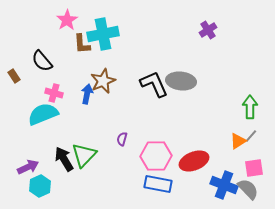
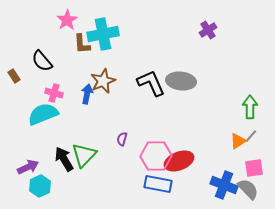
black L-shape: moved 3 px left, 1 px up
red ellipse: moved 15 px left
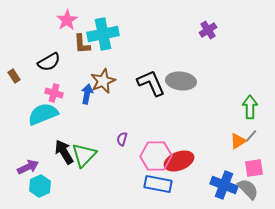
black semicircle: moved 7 px right, 1 px down; rotated 80 degrees counterclockwise
black arrow: moved 7 px up
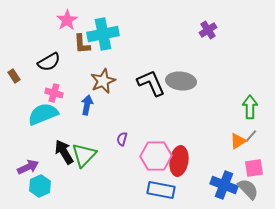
blue arrow: moved 11 px down
red ellipse: rotated 60 degrees counterclockwise
blue rectangle: moved 3 px right, 6 px down
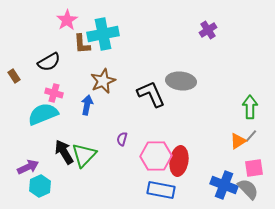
black L-shape: moved 11 px down
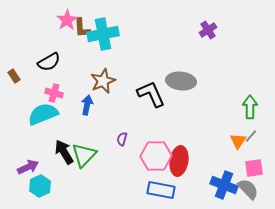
brown L-shape: moved 16 px up
orange triangle: rotated 24 degrees counterclockwise
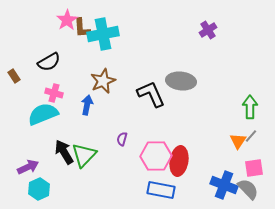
cyan hexagon: moved 1 px left, 3 px down
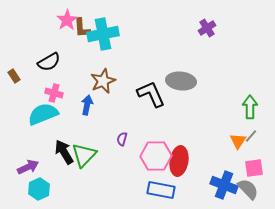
purple cross: moved 1 px left, 2 px up
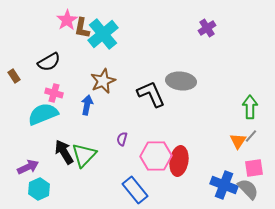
brown L-shape: rotated 15 degrees clockwise
cyan cross: rotated 28 degrees counterclockwise
blue rectangle: moved 26 px left; rotated 40 degrees clockwise
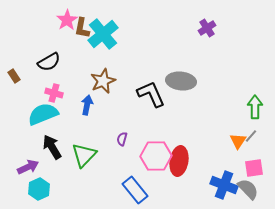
green arrow: moved 5 px right
black arrow: moved 12 px left, 5 px up
